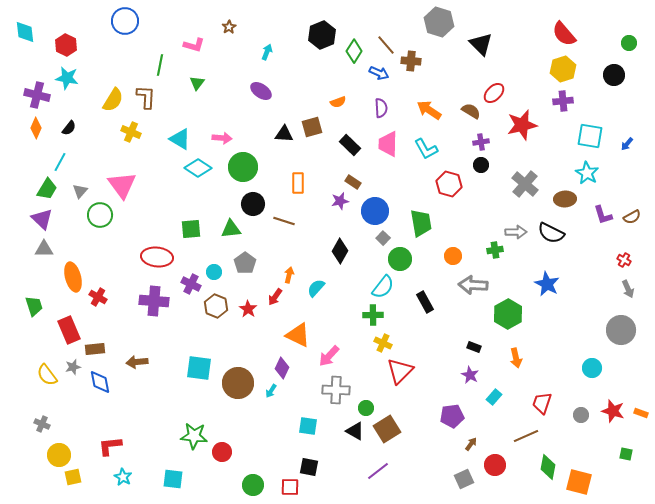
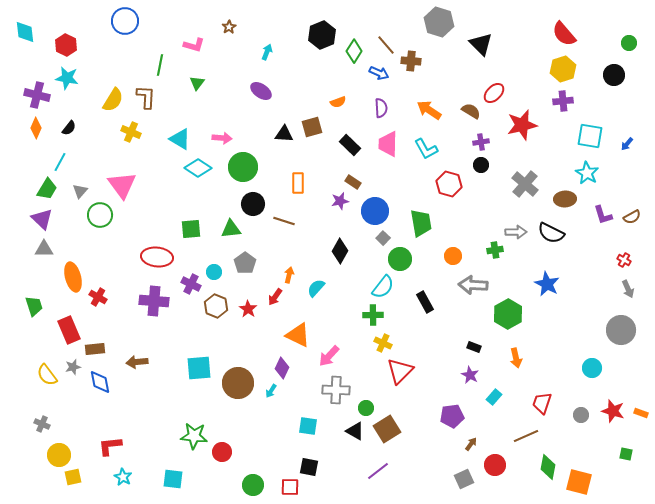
cyan square at (199, 368): rotated 12 degrees counterclockwise
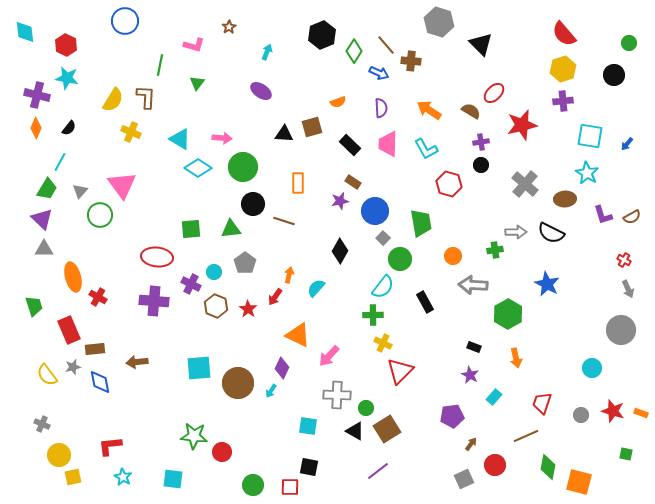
gray cross at (336, 390): moved 1 px right, 5 px down
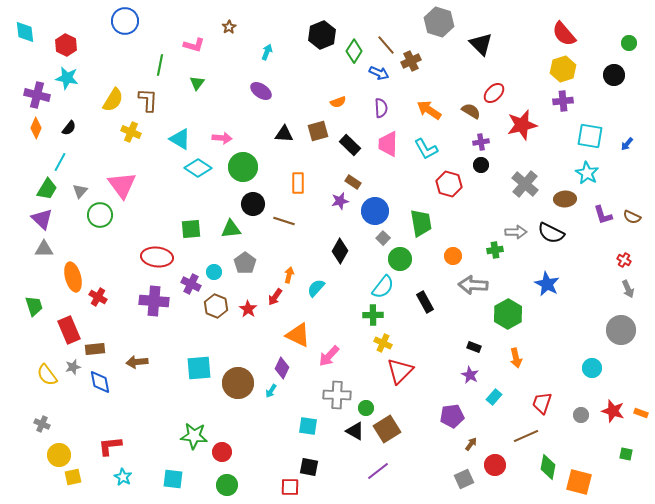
brown cross at (411, 61): rotated 30 degrees counterclockwise
brown L-shape at (146, 97): moved 2 px right, 3 px down
brown square at (312, 127): moved 6 px right, 4 px down
brown semicircle at (632, 217): rotated 54 degrees clockwise
green circle at (253, 485): moved 26 px left
